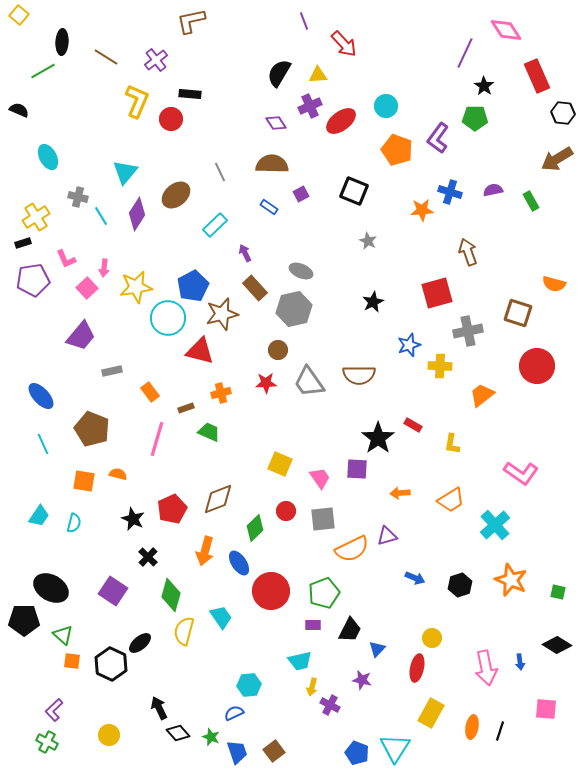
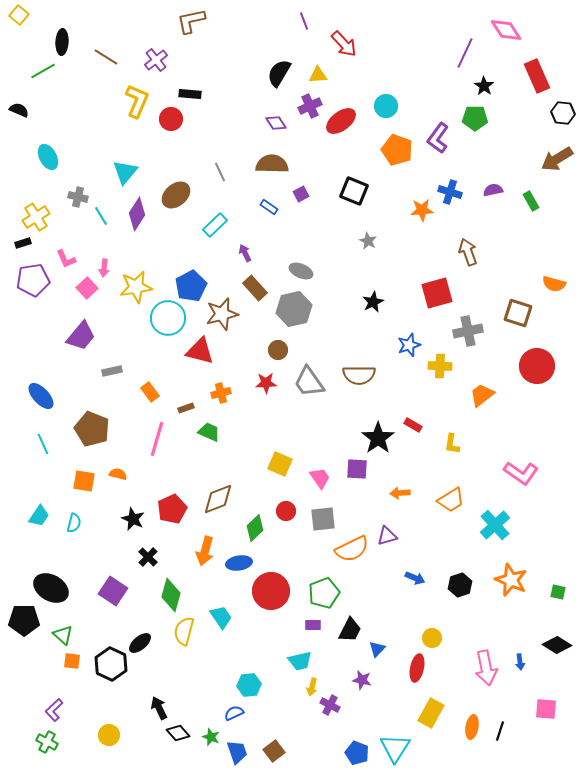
blue pentagon at (193, 286): moved 2 px left
blue ellipse at (239, 563): rotated 65 degrees counterclockwise
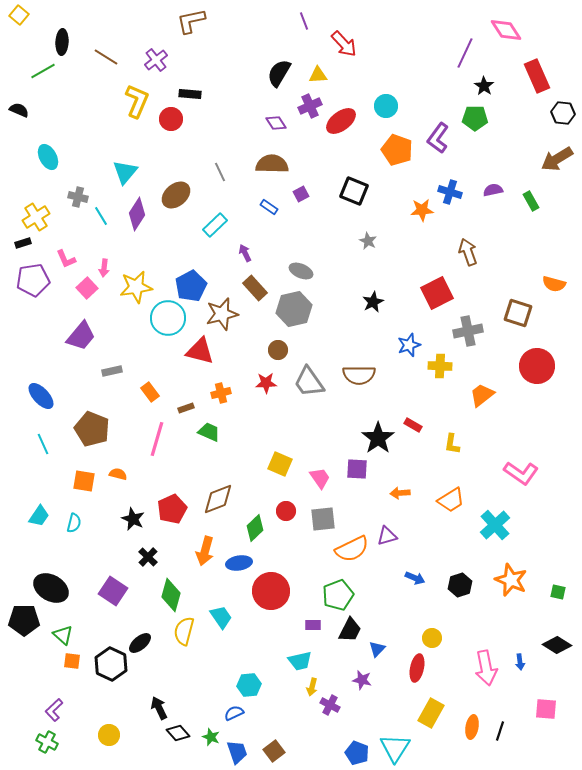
red square at (437, 293): rotated 12 degrees counterclockwise
green pentagon at (324, 593): moved 14 px right, 2 px down
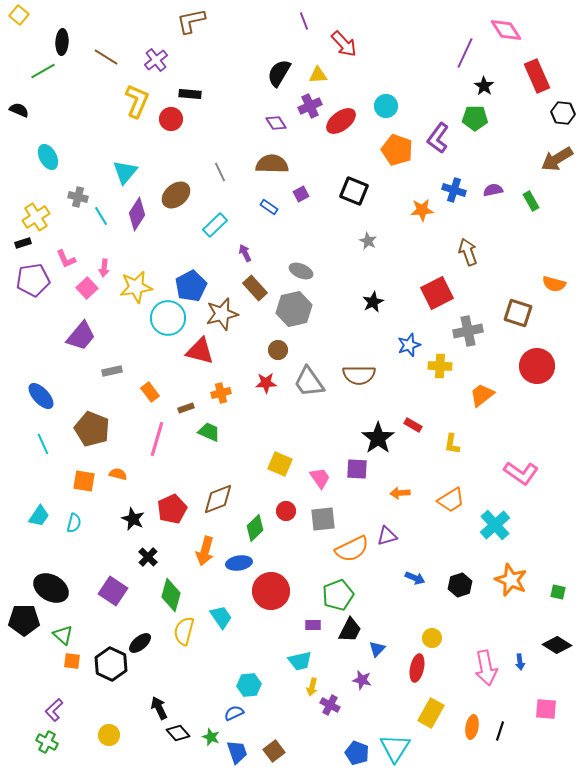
blue cross at (450, 192): moved 4 px right, 2 px up
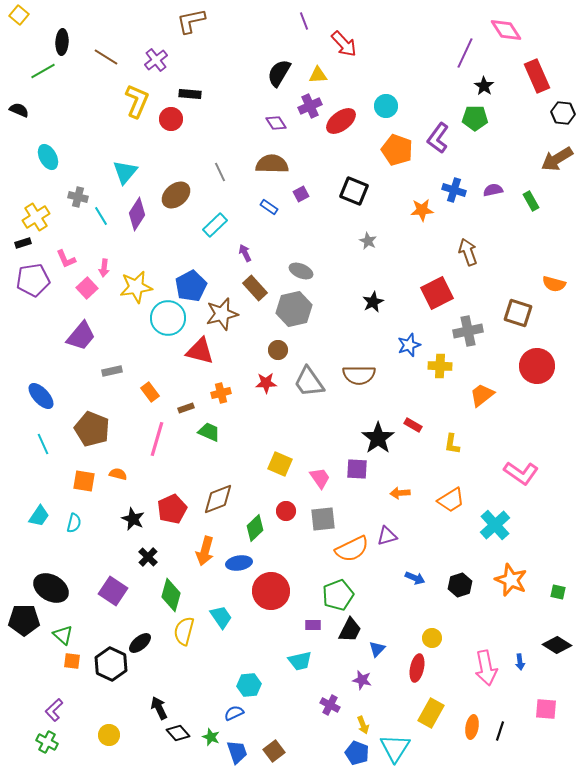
yellow arrow at (312, 687): moved 51 px right, 38 px down; rotated 36 degrees counterclockwise
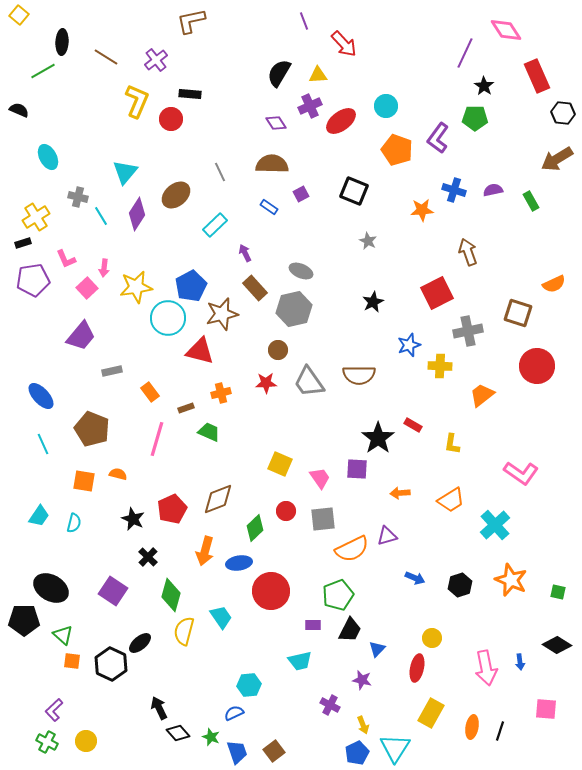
orange semicircle at (554, 284): rotated 40 degrees counterclockwise
yellow circle at (109, 735): moved 23 px left, 6 px down
blue pentagon at (357, 753): rotated 25 degrees clockwise
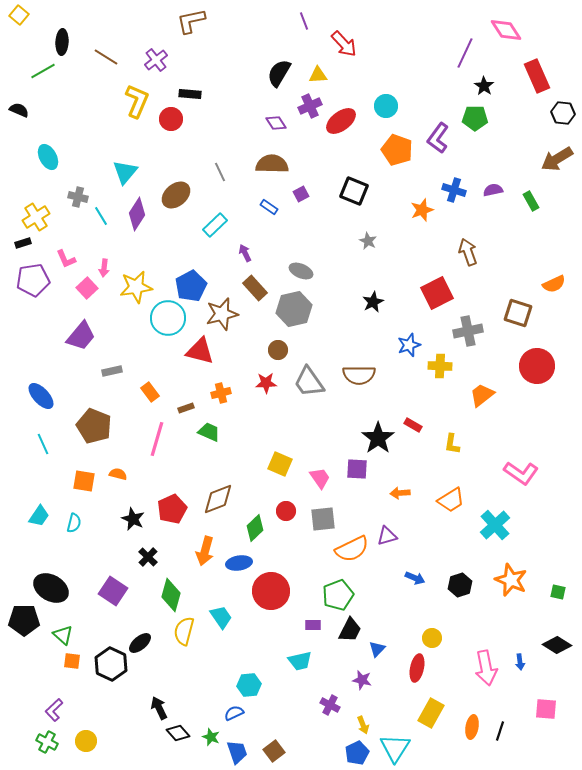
orange star at (422, 210): rotated 15 degrees counterclockwise
brown pentagon at (92, 429): moved 2 px right, 3 px up
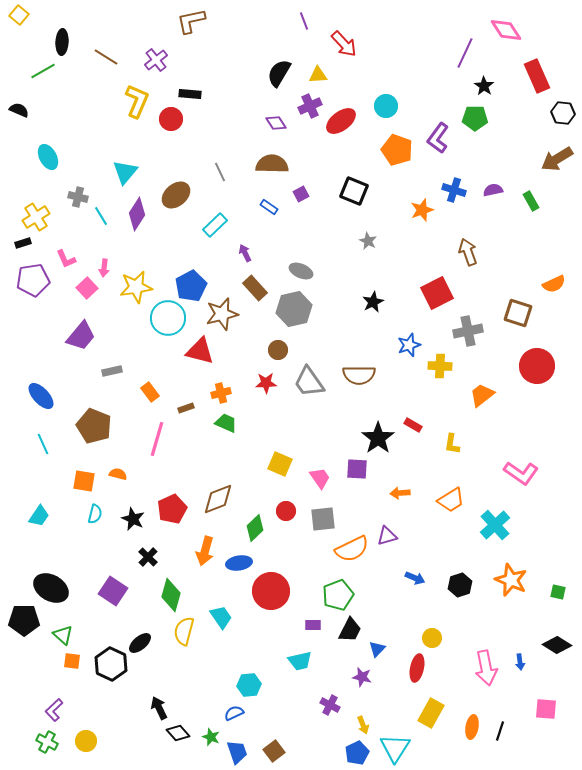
green trapezoid at (209, 432): moved 17 px right, 9 px up
cyan semicircle at (74, 523): moved 21 px right, 9 px up
purple star at (362, 680): moved 3 px up
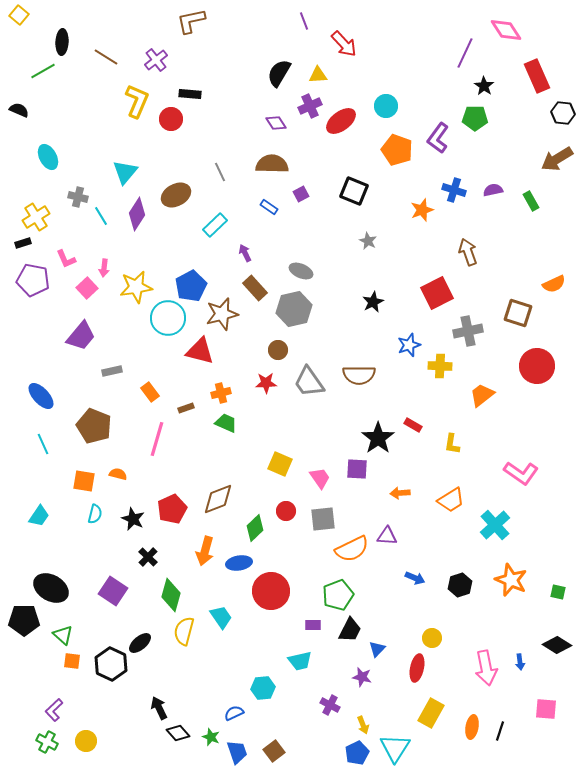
brown ellipse at (176, 195): rotated 12 degrees clockwise
purple pentagon at (33, 280): rotated 20 degrees clockwise
purple triangle at (387, 536): rotated 20 degrees clockwise
cyan hexagon at (249, 685): moved 14 px right, 3 px down
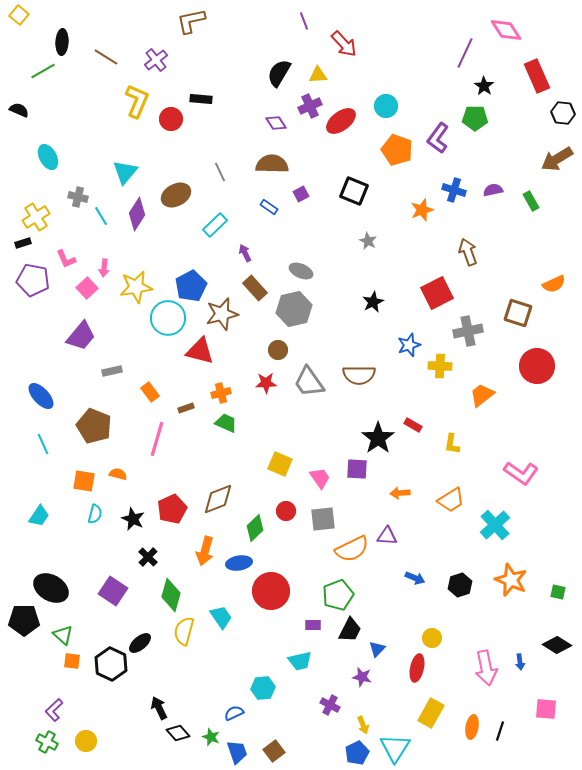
black rectangle at (190, 94): moved 11 px right, 5 px down
